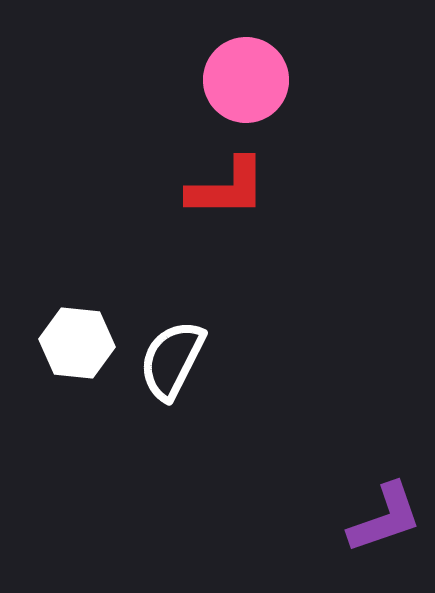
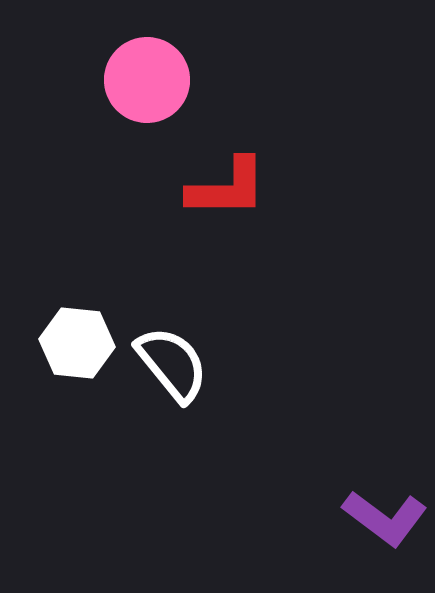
pink circle: moved 99 px left
white semicircle: moved 4 px down; rotated 114 degrees clockwise
purple L-shape: rotated 56 degrees clockwise
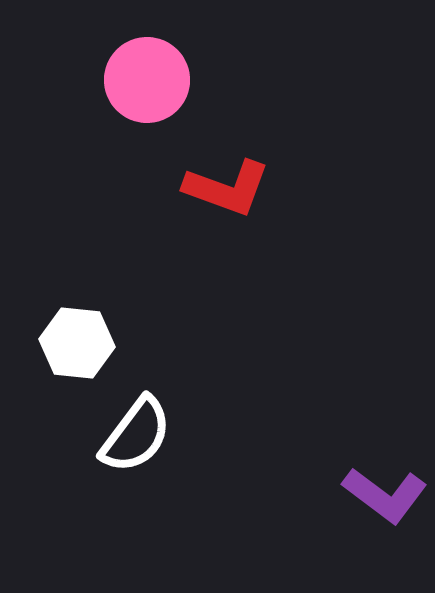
red L-shape: rotated 20 degrees clockwise
white semicircle: moved 36 px left, 71 px down; rotated 76 degrees clockwise
purple L-shape: moved 23 px up
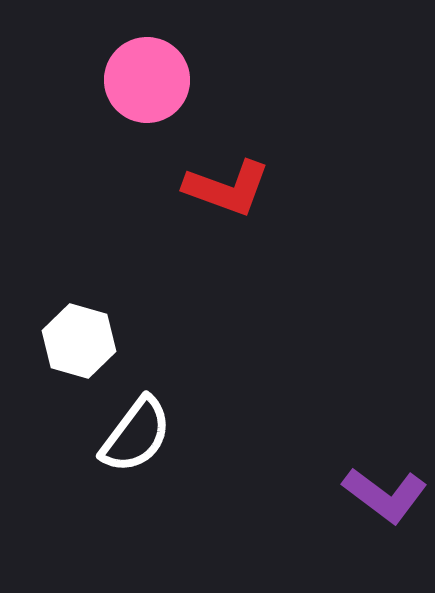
white hexagon: moved 2 px right, 2 px up; rotated 10 degrees clockwise
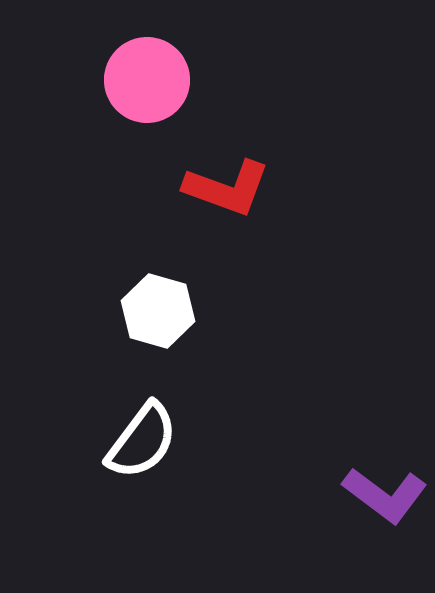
white hexagon: moved 79 px right, 30 px up
white semicircle: moved 6 px right, 6 px down
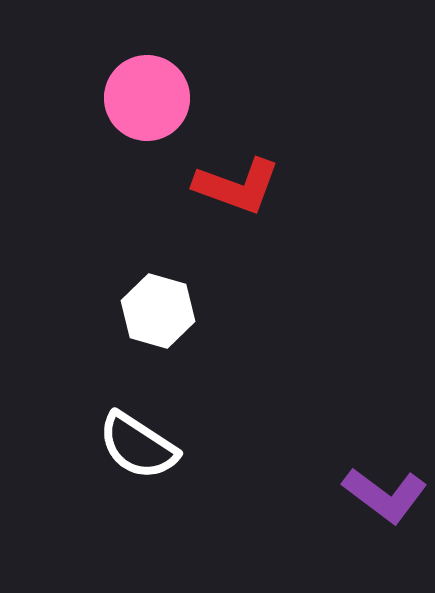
pink circle: moved 18 px down
red L-shape: moved 10 px right, 2 px up
white semicircle: moved 4 px left, 5 px down; rotated 86 degrees clockwise
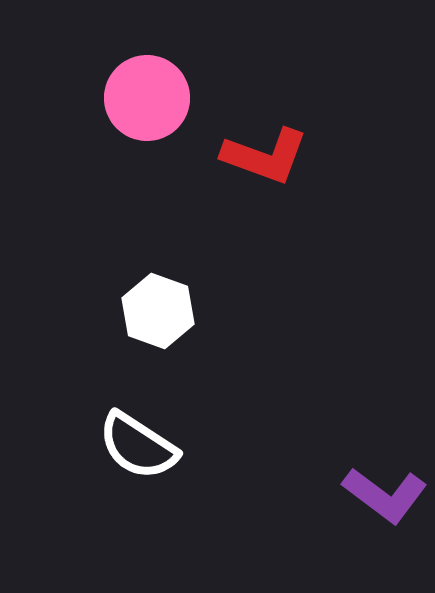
red L-shape: moved 28 px right, 30 px up
white hexagon: rotated 4 degrees clockwise
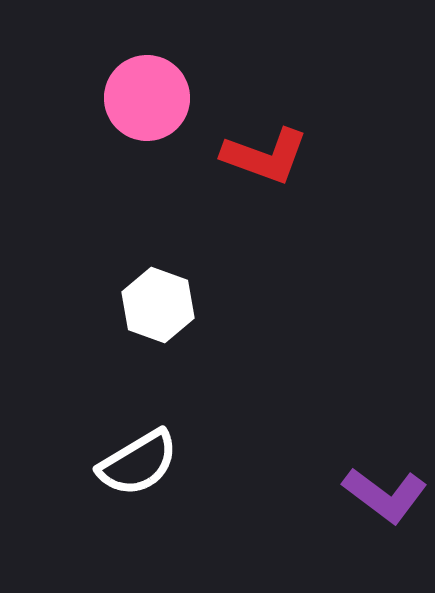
white hexagon: moved 6 px up
white semicircle: moved 17 px down; rotated 64 degrees counterclockwise
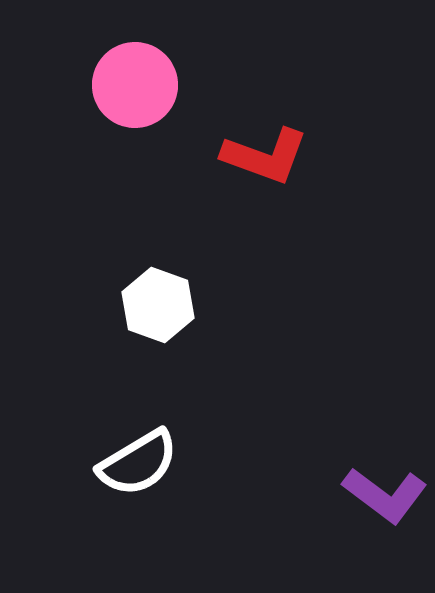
pink circle: moved 12 px left, 13 px up
